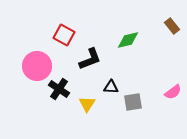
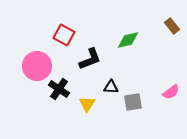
pink semicircle: moved 2 px left
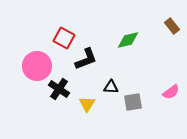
red square: moved 3 px down
black L-shape: moved 4 px left
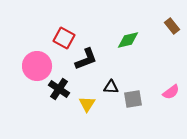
gray square: moved 3 px up
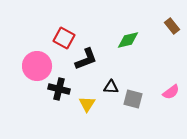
black cross: rotated 20 degrees counterclockwise
gray square: rotated 24 degrees clockwise
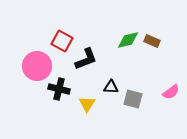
brown rectangle: moved 20 px left, 15 px down; rotated 28 degrees counterclockwise
red square: moved 2 px left, 3 px down
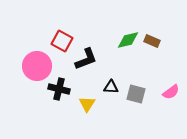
gray square: moved 3 px right, 5 px up
